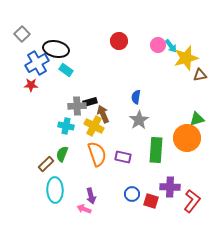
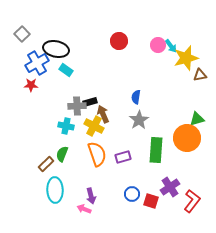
purple rectangle: rotated 28 degrees counterclockwise
purple cross: rotated 36 degrees counterclockwise
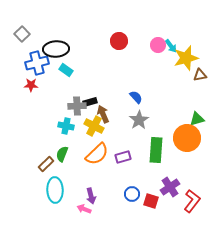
black ellipse: rotated 15 degrees counterclockwise
blue cross: rotated 15 degrees clockwise
blue semicircle: rotated 128 degrees clockwise
orange semicircle: rotated 65 degrees clockwise
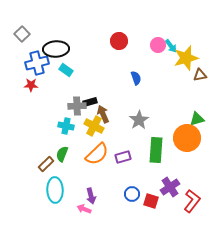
blue semicircle: moved 19 px up; rotated 24 degrees clockwise
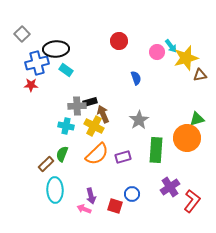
pink circle: moved 1 px left, 7 px down
red square: moved 36 px left, 5 px down
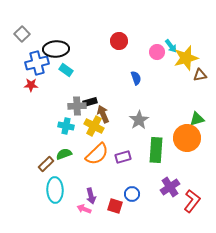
green semicircle: moved 2 px right; rotated 49 degrees clockwise
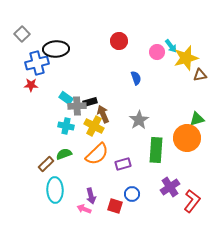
cyan rectangle: moved 28 px down
purple rectangle: moved 7 px down
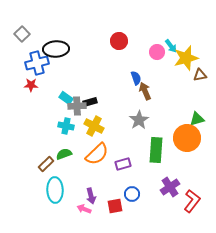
brown arrow: moved 42 px right, 23 px up
red square: rotated 28 degrees counterclockwise
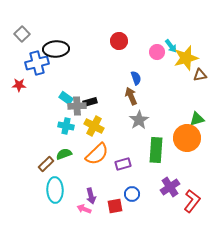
red star: moved 12 px left
brown arrow: moved 14 px left, 5 px down
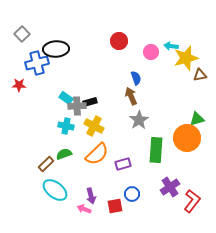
cyan arrow: rotated 136 degrees clockwise
pink circle: moved 6 px left
cyan ellipse: rotated 50 degrees counterclockwise
